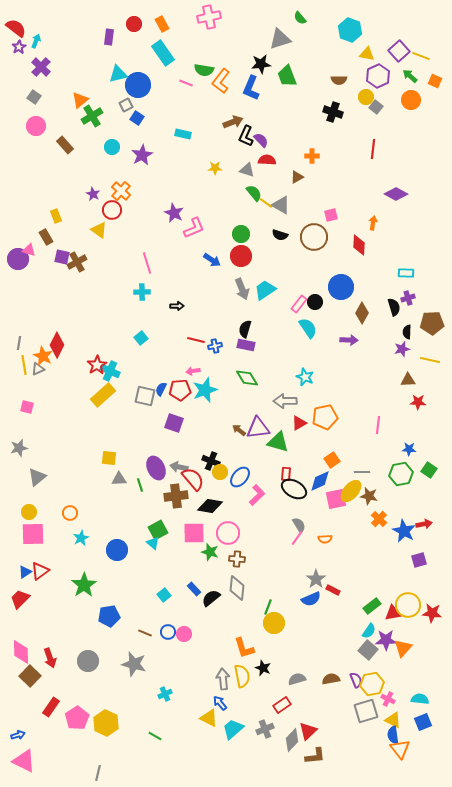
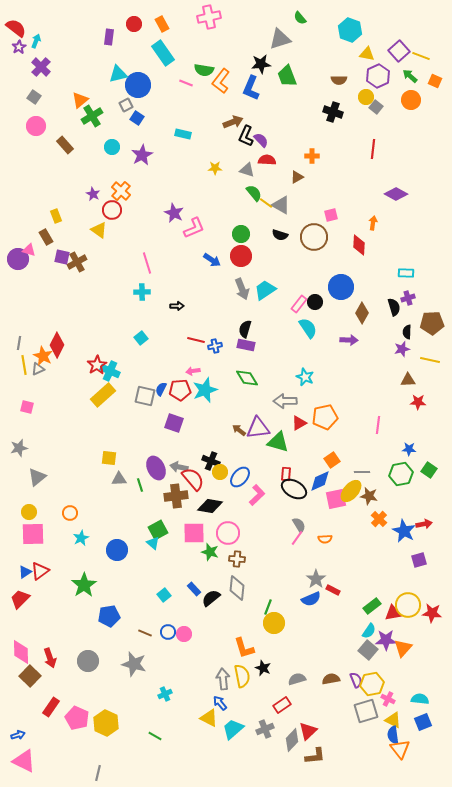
pink pentagon at (77, 718): rotated 15 degrees counterclockwise
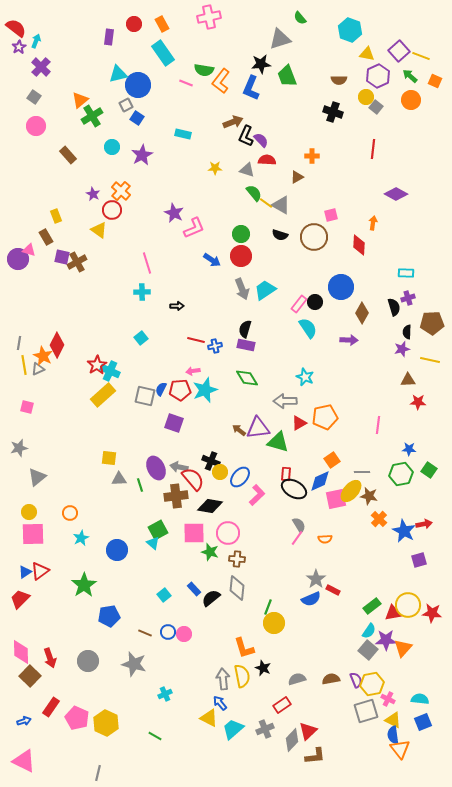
brown rectangle at (65, 145): moved 3 px right, 10 px down
blue arrow at (18, 735): moved 6 px right, 14 px up
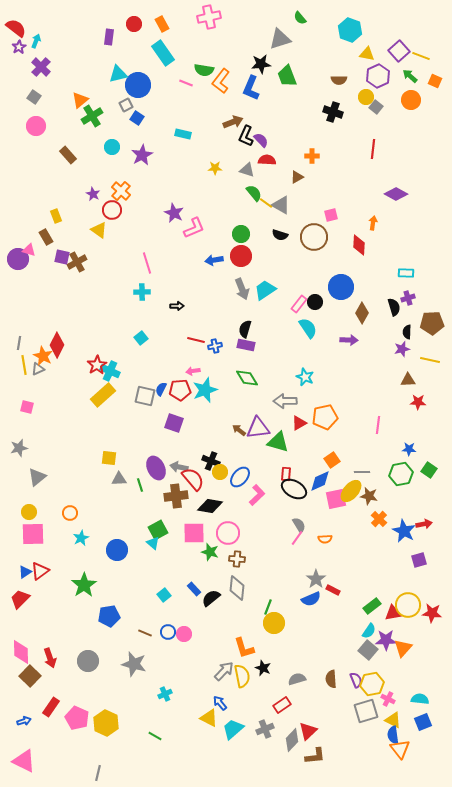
blue arrow at (212, 260): moved 2 px right; rotated 138 degrees clockwise
gray arrow at (223, 679): moved 1 px right, 8 px up; rotated 50 degrees clockwise
brown semicircle at (331, 679): rotated 84 degrees counterclockwise
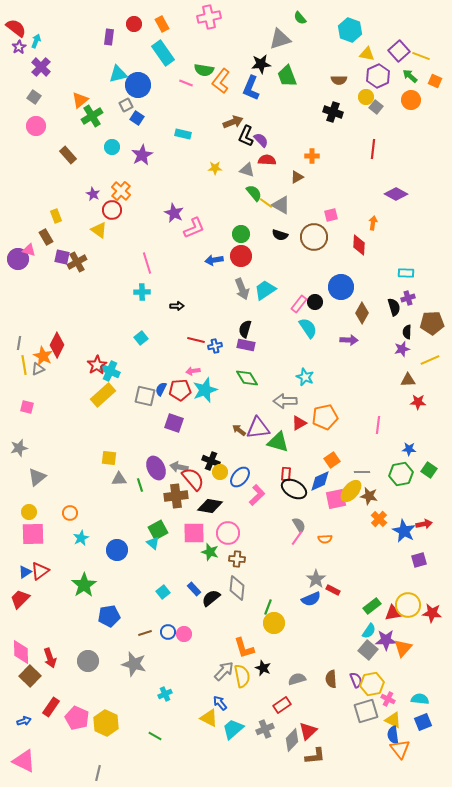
yellow line at (430, 360): rotated 36 degrees counterclockwise
cyan square at (164, 595): moved 1 px left, 3 px up
brown line at (145, 633): rotated 40 degrees counterclockwise
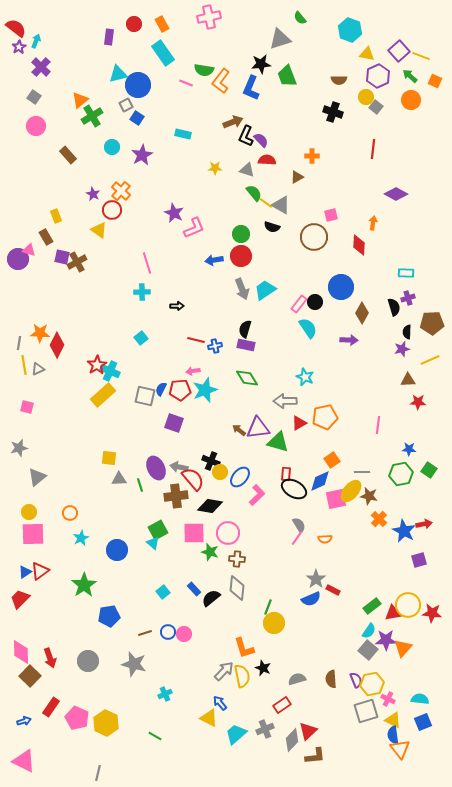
black semicircle at (280, 235): moved 8 px left, 8 px up
orange star at (43, 356): moved 3 px left, 23 px up; rotated 24 degrees counterclockwise
cyan trapezoid at (233, 729): moved 3 px right, 5 px down
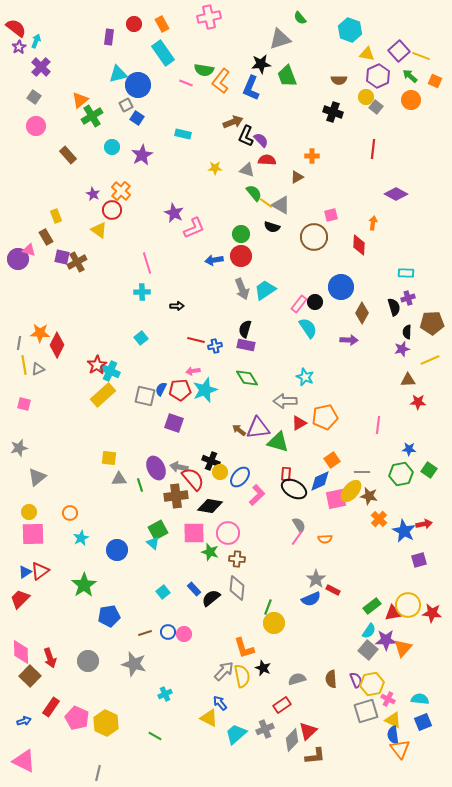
pink square at (27, 407): moved 3 px left, 3 px up
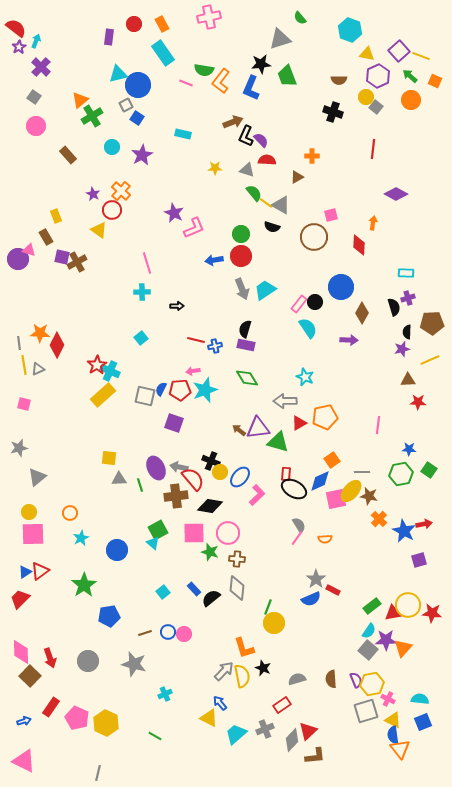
gray line at (19, 343): rotated 16 degrees counterclockwise
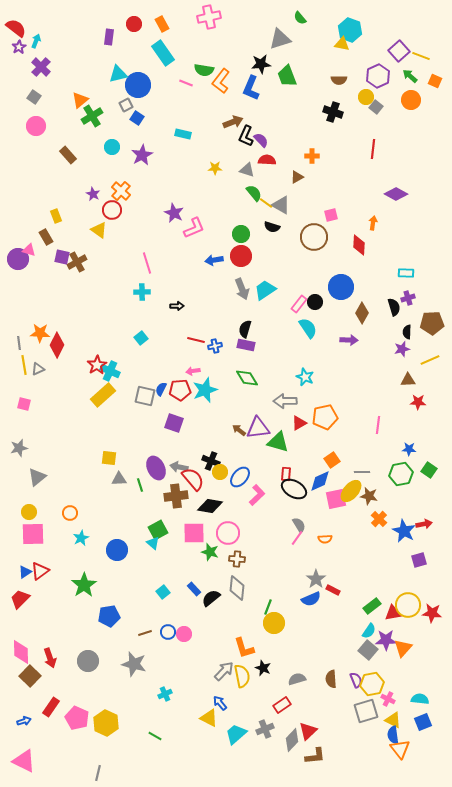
yellow triangle at (367, 54): moved 25 px left, 10 px up
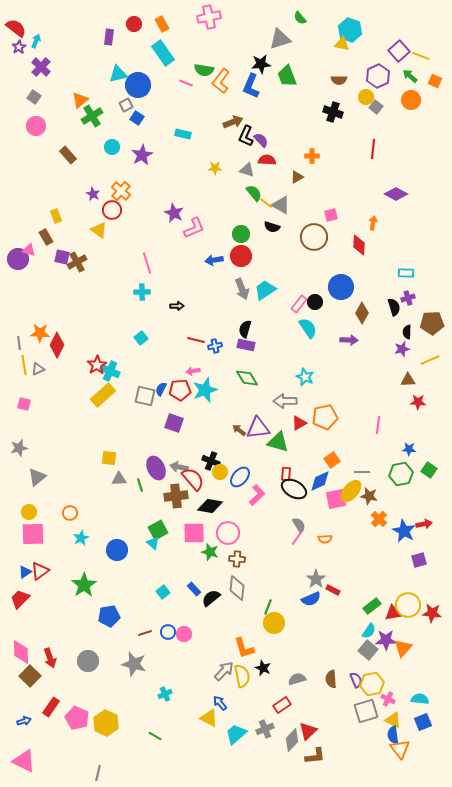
blue L-shape at (251, 88): moved 2 px up
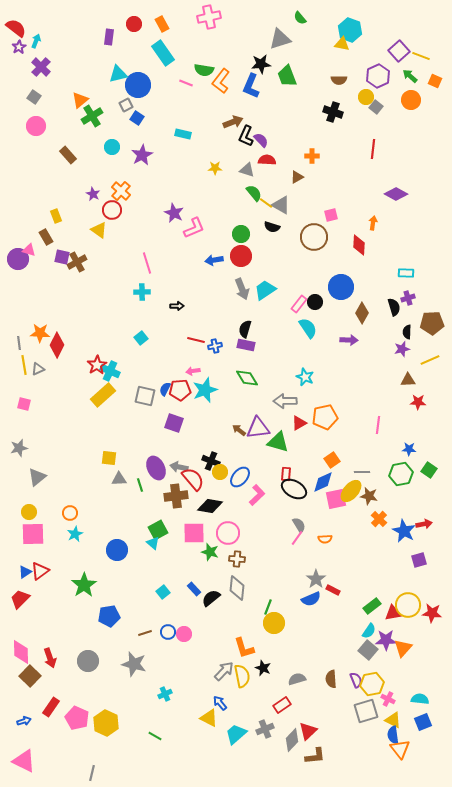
blue semicircle at (161, 389): moved 4 px right
blue diamond at (320, 481): moved 3 px right, 1 px down
cyan star at (81, 538): moved 6 px left, 4 px up
gray line at (98, 773): moved 6 px left
